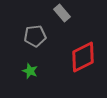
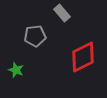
green star: moved 14 px left, 1 px up
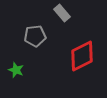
red diamond: moved 1 px left, 1 px up
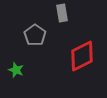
gray rectangle: rotated 30 degrees clockwise
gray pentagon: moved 1 px up; rotated 30 degrees counterclockwise
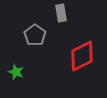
gray rectangle: moved 1 px left
green star: moved 2 px down
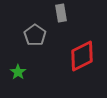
green star: moved 2 px right; rotated 14 degrees clockwise
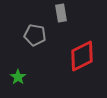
gray pentagon: rotated 25 degrees counterclockwise
green star: moved 5 px down
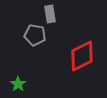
gray rectangle: moved 11 px left, 1 px down
green star: moved 7 px down
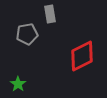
gray pentagon: moved 8 px left, 1 px up; rotated 20 degrees counterclockwise
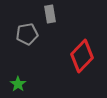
red diamond: rotated 20 degrees counterclockwise
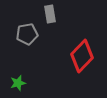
green star: moved 1 px up; rotated 21 degrees clockwise
